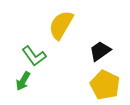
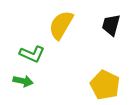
black trapezoid: moved 11 px right, 26 px up; rotated 40 degrees counterclockwise
green L-shape: moved 2 px left, 2 px up; rotated 30 degrees counterclockwise
green arrow: rotated 108 degrees counterclockwise
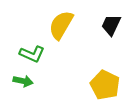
black trapezoid: rotated 10 degrees clockwise
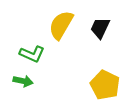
black trapezoid: moved 11 px left, 3 px down
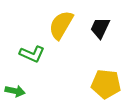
green arrow: moved 8 px left, 10 px down
yellow pentagon: moved 1 px right, 1 px up; rotated 20 degrees counterclockwise
